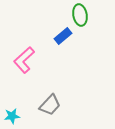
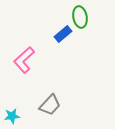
green ellipse: moved 2 px down
blue rectangle: moved 2 px up
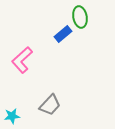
pink L-shape: moved 2 px left
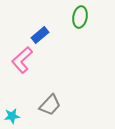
green ellipse: rotated 20 degrees clockwise
blue rectangle: moved 23 px left, 1 px down
